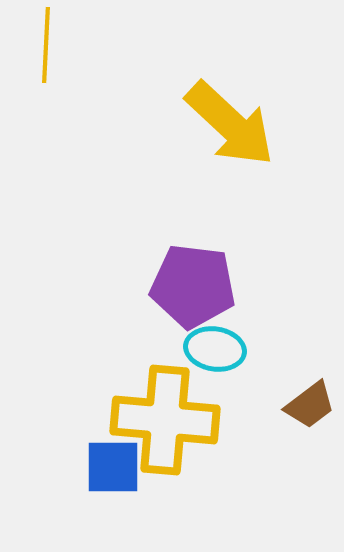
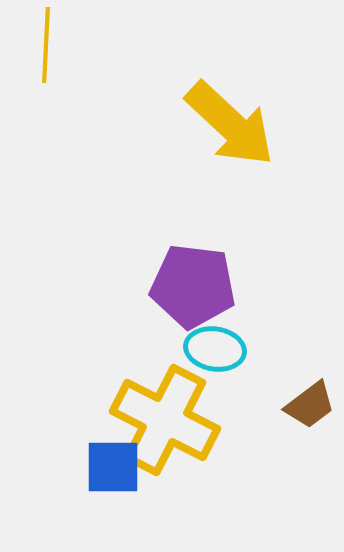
yellow cross: rotated 22 degrees clockwise
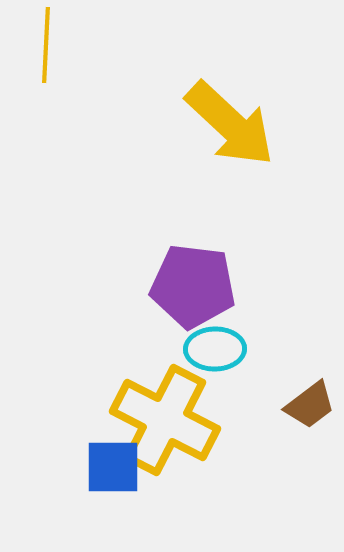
cyan ellipse: rotated 10 degrees counterclockwise
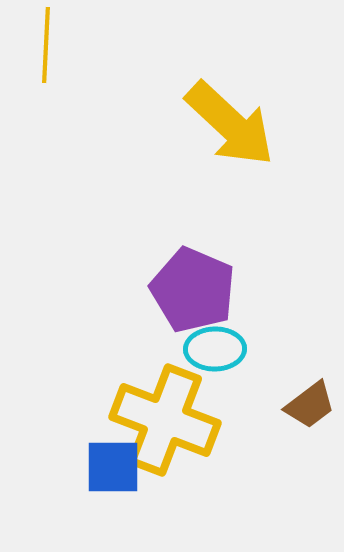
purple pentagon: moved 4 px down; rotated 16 degrees clockwise
yellow cross: rotated 6 degrees counterclockwise
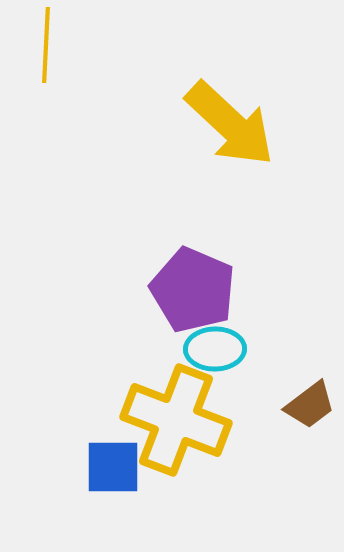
yellow cross: moved 11 px right
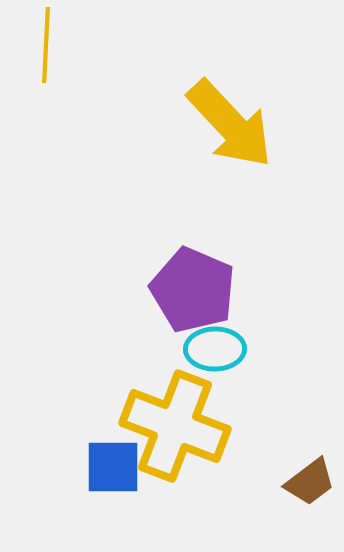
yellow arrow: rotated 4 degrees clockwise
brown trapezoid: moved 77 px down
yellow cross: moved 1 px left, 6 px down
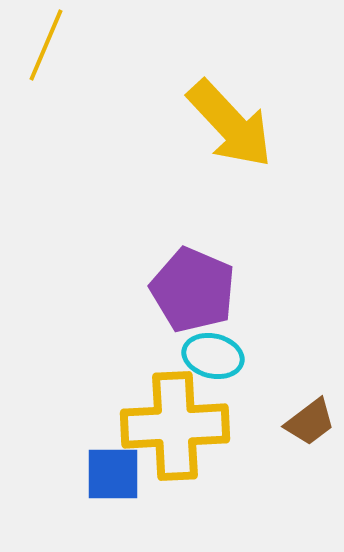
yellow line: rotated 20 degrees clockwise
cyan ellipse: moved 2 px left, 7 px down; rotated 14 degrees clockwise
yellow cross: rotated 24 degrees counterclockwise
blue square: moved 7 px down
brown trapezoid: moved 60 px up
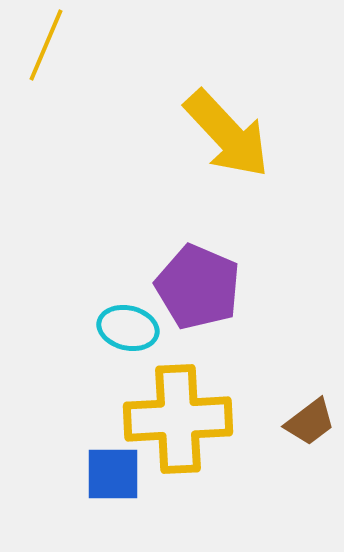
yellow arrow: moved 3 px left, 10 px down
purple pentagon: moved 5 px right, 3 px up
cyan ellipse: moved 85 px left, 28 px up
yellow cross: moved 3 px right, 7 px up
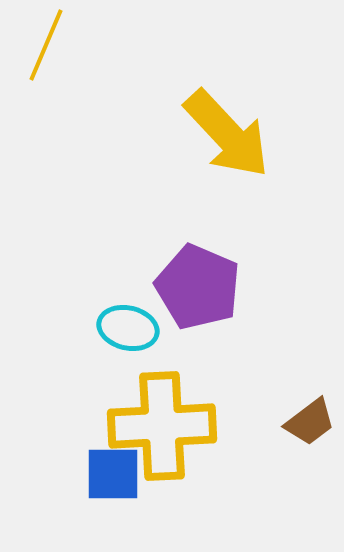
yellow cross: moved 16 px left, 7 px down
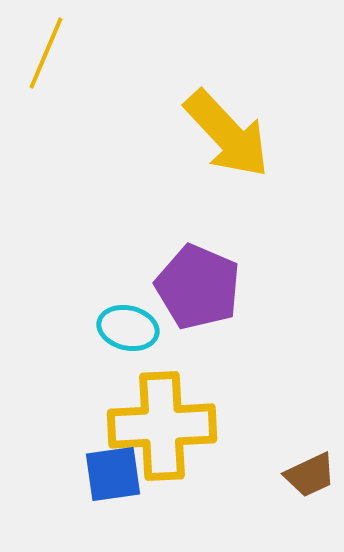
yellow line: moved 8 px down
brown trapezoid: moved 53 px down; rotated 12 degrees clockwise
blue square: rotated 8 degrees counterclockwise
